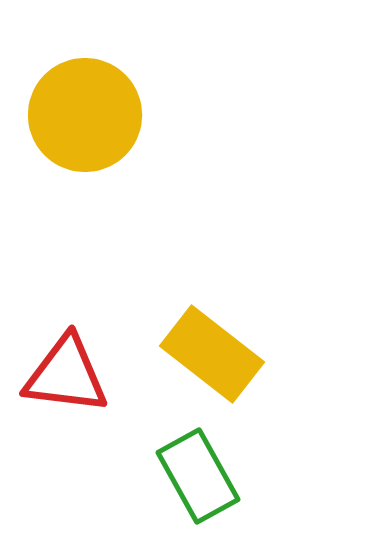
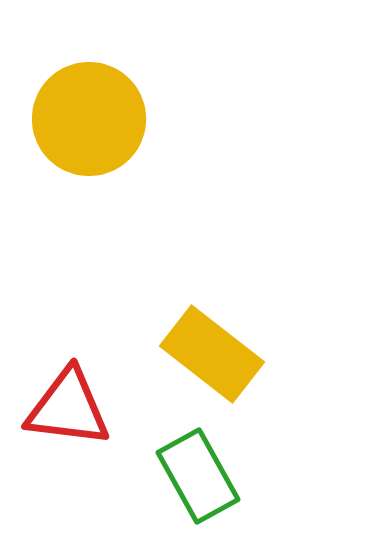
yellow circle: moved 4 px right, 4 px down
red triangle: moved 2 px right, 33 px down
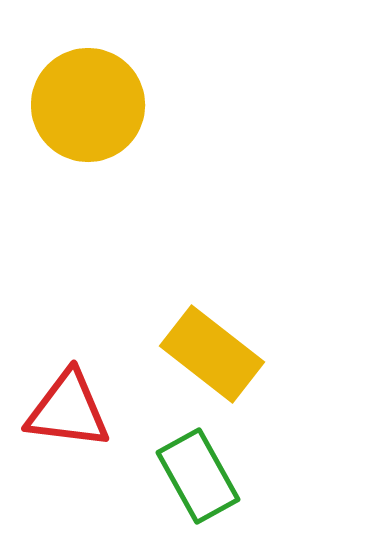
yellow circle: moved 1 px left, 14 px up
red triangle: moved 2 px down
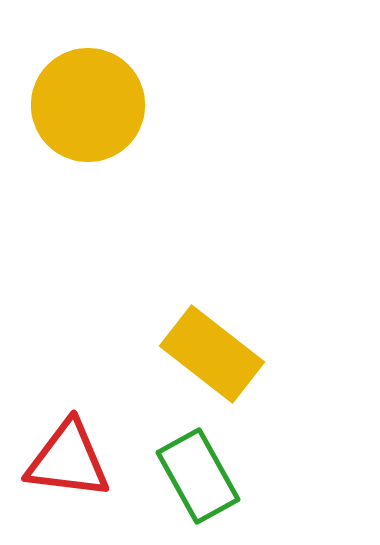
red triangle: moved 50 px down
